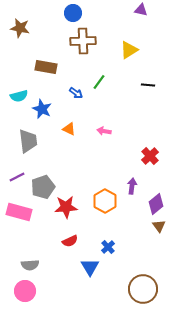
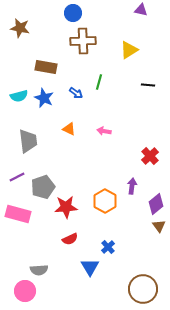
green line: rotated 21 degrees counterclockwise
blue star: moved 2 px right, 11 px up
pink rectangle: moved 1 px left, 2 px down
red semicircle: moved 2 px up
gray semicircle: moved 9 px right, 5 px down
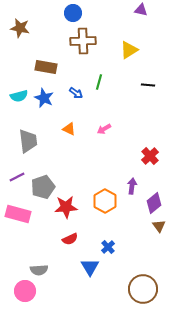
pink arrow: moved 2 px up; rotated 40 degrees counterclockwise
purple diamond: moved 2 px left, 1 px up
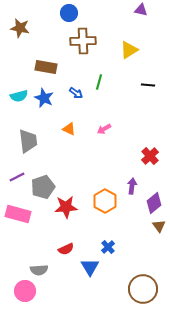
blue circle: moved 4 px left
red semicircle: moved 4 px left, 10 px down
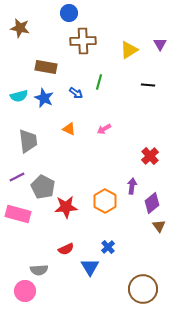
purple triangle: moved 19 px right, 34 px down; rotated 48 degrees clockwise
gray pentagon: rotated 25 degrees counterclockwise
purple diamond: moved 2 px left
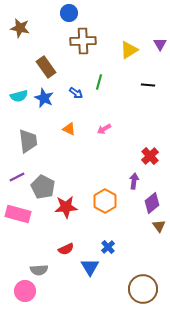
brown rectangle: rotated 45 degrees clockwise
purple arrow: moved 2 px right, 5 px up
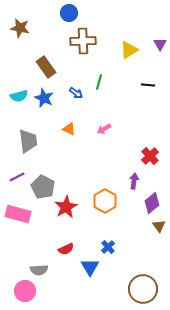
red star: rotated 25 degrees counterclockwise
